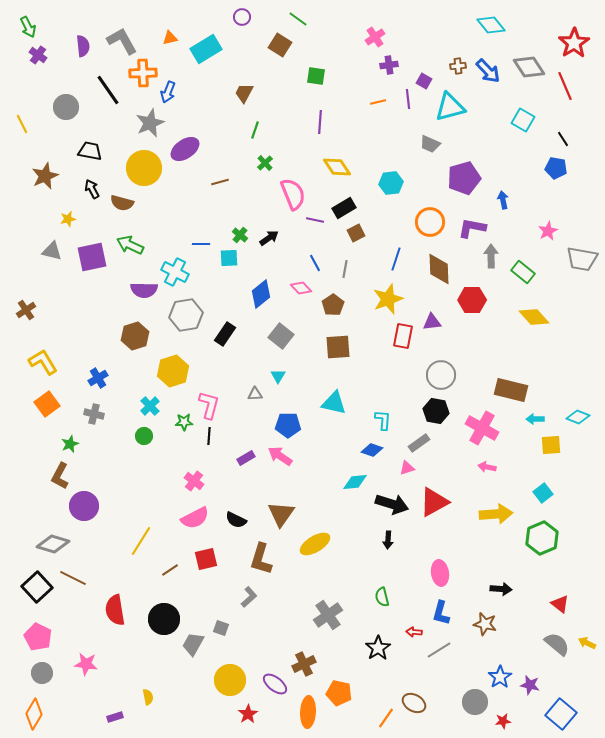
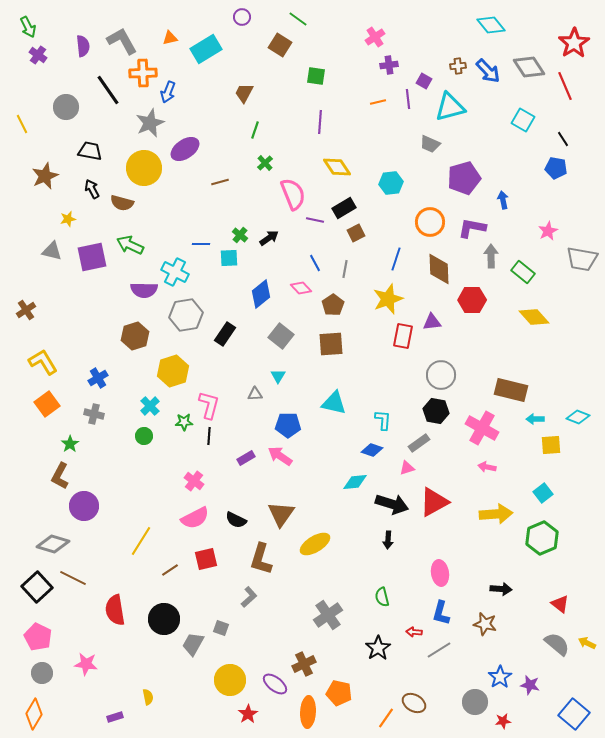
brown square at (338, 347): moved 7 px left, 3 px up
green star at (70, 444): rotated 12 degrees counterclockwise
blue square at (561, 714): moved 13 px right
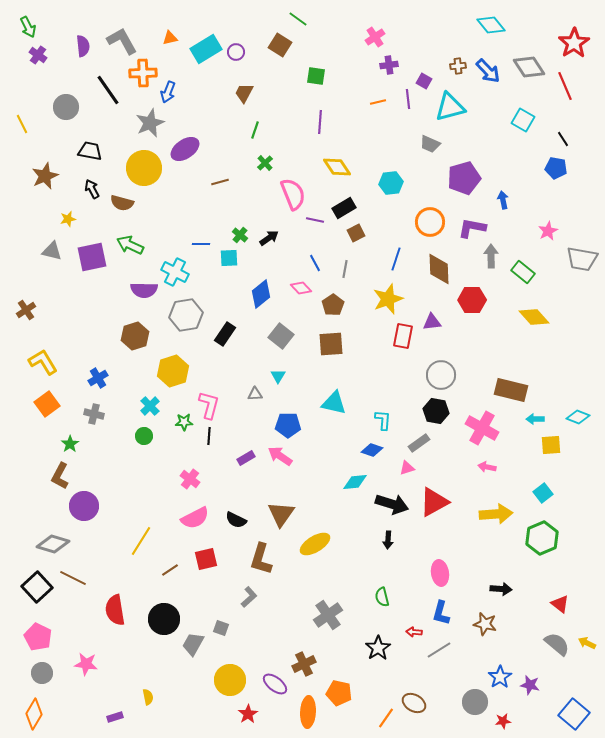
purple circle at (242, 17): moved 6 px left, 35 px down
pink cross at (194, 481): moved 4 px left, 2 px up
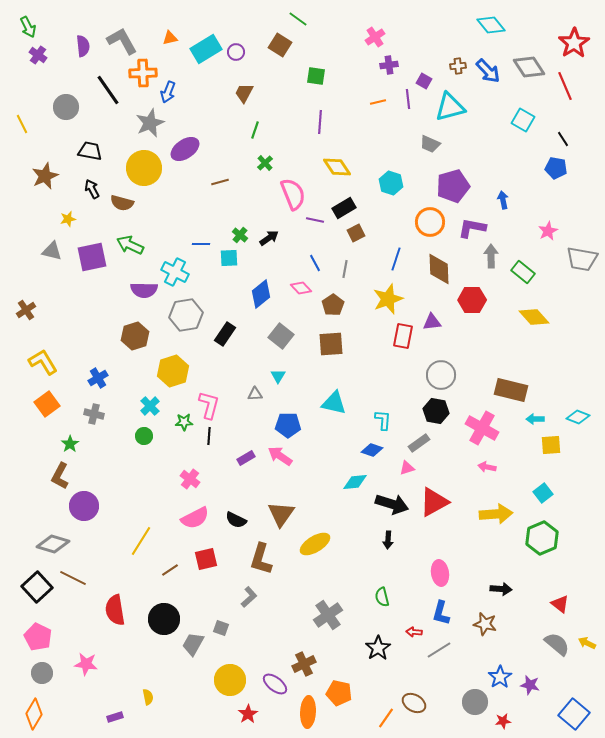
purple pentagon at (464, 178): moved 11 px left, 8 px down
cyan hexagon at (391, 183): rotated 25 degrees clockwise
